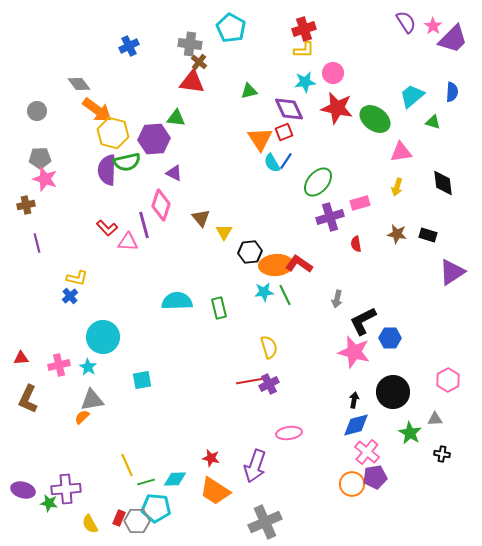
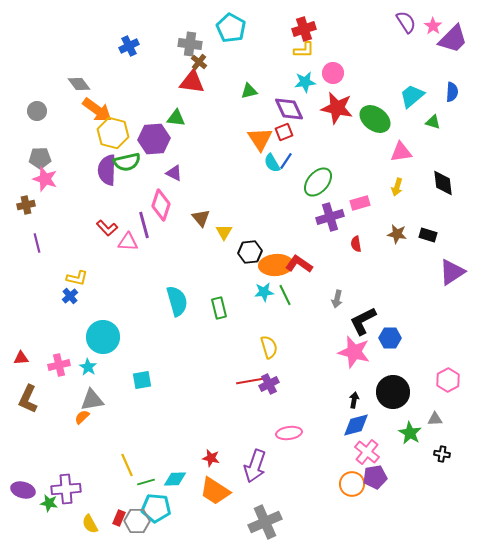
cyan semicircle at (177, 301): rotated 76 degrees clockwise
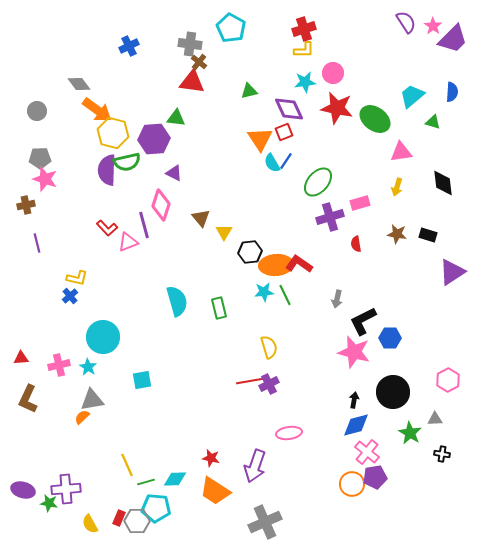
pink triangle at (128, 242): rotated 25 degrees counterclockwise
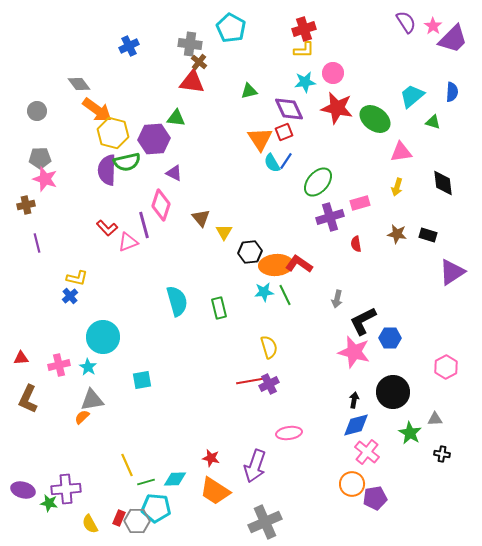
pink hexagon at (448, 380): moved 2 px left, 13 px up
purple pentagon at (375, 477): moved 21 px down
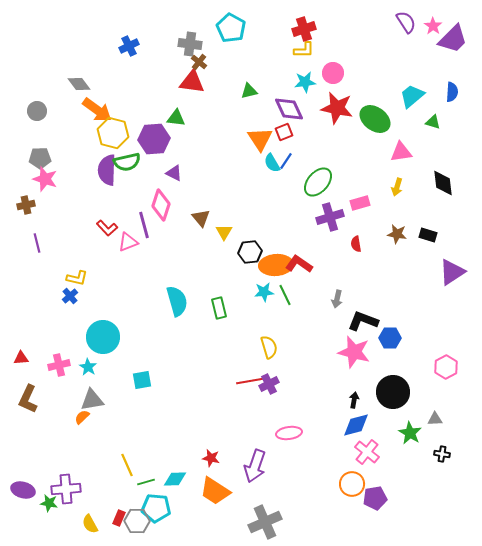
black L-shape at (363, 321): rotated 48 degrees clockwise
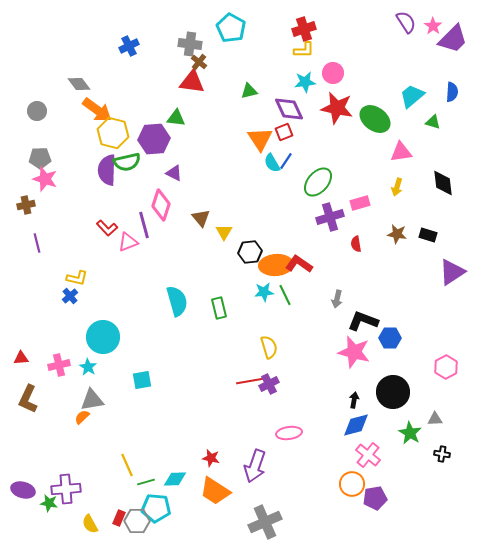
pink cross at (367, 452): moved 1 px right, 3 px down
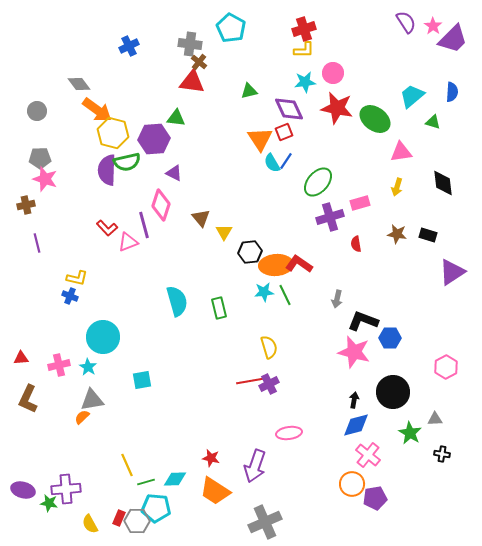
blue cross at (70, 296): rotated 28 degrees counterclockwise
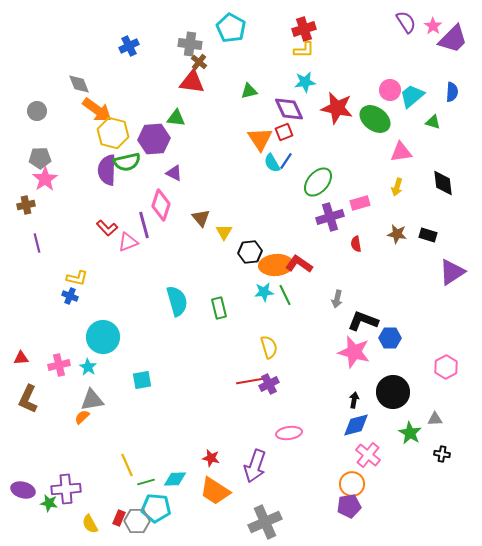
pink circle at (333, 73): moved 57 px right, 17 px down
gray diamond at (79, 84): rotated 15 degrees clockwise
pink star at (45, 179): rotated 20 degrees clockwise
purple pentagon at (375, 498): moved 26 px left, 8 px down
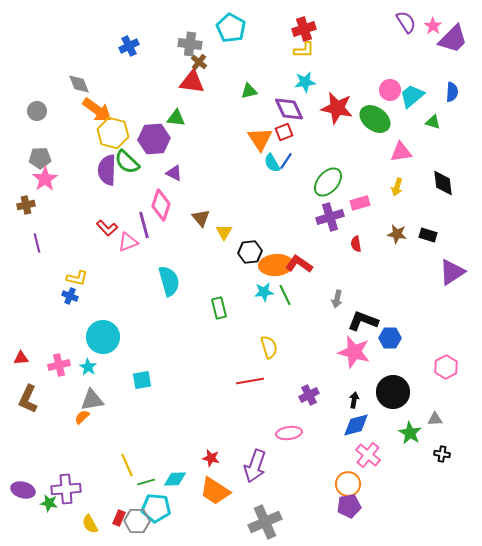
green semicircle at (127, 162): rotated 56 degrees clockwise
green ellipse at (318, 182): moved 10 px right
cyan semicircle at (177, 301): moved 8 px left, 20 px up
purple cross at (269, 384): moved 40 px right, 11 px down
orange circle at (352, 484): moved 4 px left
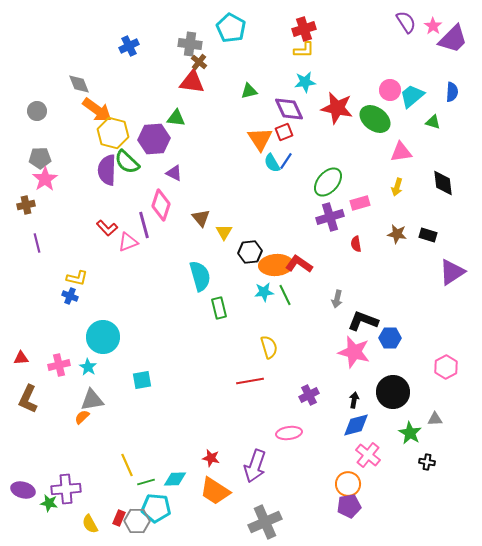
cyan semicircle at (169, 281): moved 31 px right, 5 px up
black cross at (442, 454): moved 15 px left, 8 px down
